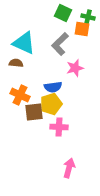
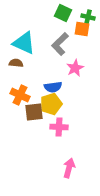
pink star: rotated 12 degrees counterclockwise
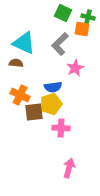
pink cross: moved 2 px right, 1 px down
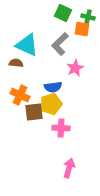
cyan triangle: moved 3 px right, 2 px down
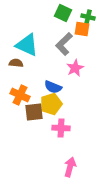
gray L-shape: moved 4 px right
blue semicircle: rotated 30 degrees clockwise
pink arrow: moved 1 px right, 1 px up
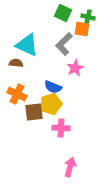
orange cross: moved 3 px left, 1 px up
